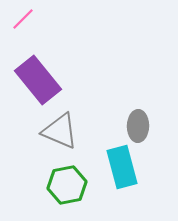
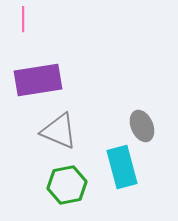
pink line: rotated 45 degrees counterclockwise
purple rectangle: rotated 60 degrees counterclockwise
gray ellipse: moved 4 px right; rotated 24 degrees counterclockwise
gray triangle: moved 1 px left
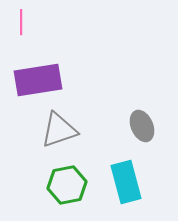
pink line: moved 2 px left, 3 px down
gray triangle: moved 1 px up; rotated 42 degrees counterclockwise
cyan rectangle: moved 4 px right, 15 px down
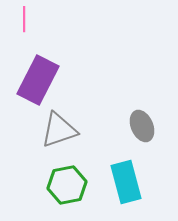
pink line: moved 3 px right, 3 px up
purple rectangle: rotated 54 degrees counterclockwise
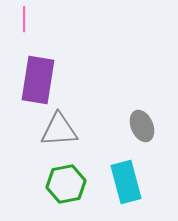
purple rectangle: rotated 18 degrees counterclockwise
gray triangle: rotated 15 degrees clockwise
green hexagon: moved 1 px left, 1 px up
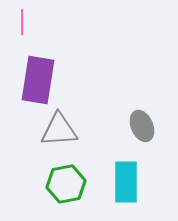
pink line: moved 2 px left, 3 px down
cyan rectangle: rotated 15 degrees clockwise
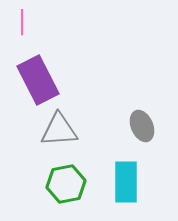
purple rectangle: rotated 36 degrees counterclockwise
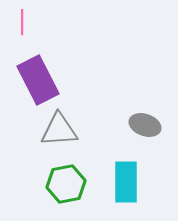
gray ellipse: moved 3 px right, 1 px up; rotated 48 degrees counterclockwise
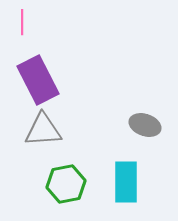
gray triangle: moved 16 px left
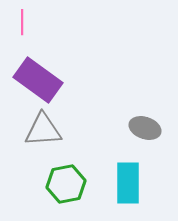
purple rectangle: rotated 27 degrees counterclockwise
gray ellipse: moved 3 px down
cyan rectangle: moved 2 px right, 1 px down
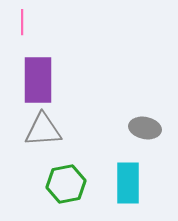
purple rectangle: rotated 54 degrees clockwise
gray ellipse: rotated 8 degrees counterclockwise
